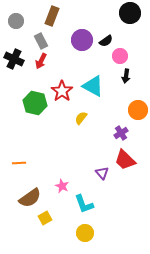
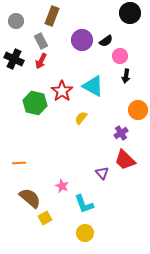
brown semicircle: rotated 105 degrees counterclockwise
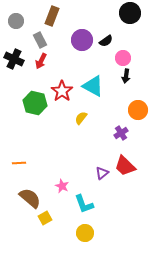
gray rectangle: moved 1 px left, 1 px up
pink circle: moved 3 px right, 2 px down
red trapezoid: moved 6 px down
purple triangle: rotated 32 degrees clockwise
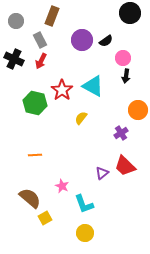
red star: moved 1 px up
orange line: moved 16 px right, 8 px up
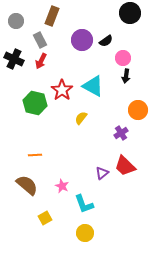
brown semicircle: moved 3 px left, 13 px up
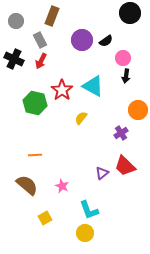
cyan L-shape: moved 5 px right, 6 px down
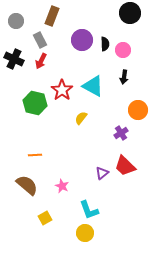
black semicircle: moved 1 px left, 3 px down; rotated 56 degrees counterclockwise
pink circle: moved 8 px up
black arrow: moved 2 px left, 1 px down
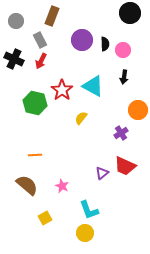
red trapezoid: rotated 20 degrees counterclockwise
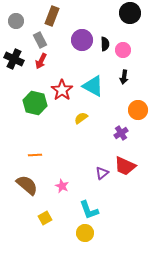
yellow semicircle: rotated 16 degrees clockwise
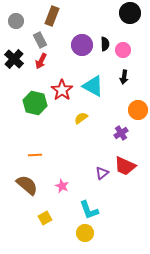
purple circle: moved 5 px down
black cross: rotated 18 degrees clockwise
